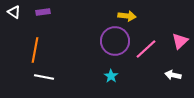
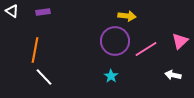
white triangle: moved 2 px left, 1 px up
pink line: rotated 10 degrees clockwise
white line: rotated 36 degrees clockwise
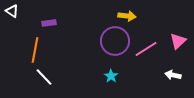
purple rectangle: moved 6 px right, 11 px down
pink triangle: moved 2 px left
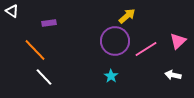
yellow arrow: rotated 48 degrees counterclockwise
orange line: rotated 55 degrees counterclockwise
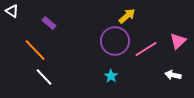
purple rectangle: rotated 48 degrees clockwise
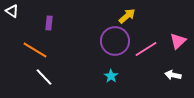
purple rectangle: rotated 56 degrees clockwise
orange line: rotated 15 degrees counterclockwise
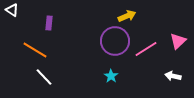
white triangle: moved 1 px up
yellow arrow: rotated 18 degrees clockwise
white arrow: moved 1 px down
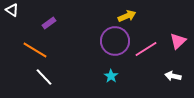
purple rectangle: rotated 48 degrees clockwise
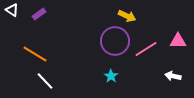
yellow arrow: rotated 48 degrees clockwise
purple rectangle: moved 10 px left, 9 px up
pink triangle: rotated 42 degrees clockwise
orange line: moved 4 px down
white line: moved 1 px right, 4 px down
